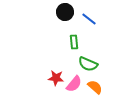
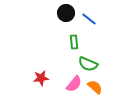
black circle: moved 1 px right, 1 px down
red star: moved 15 px left; rotated 14 degrees counterclockwise
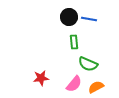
black circle: moved 3 px right, 4 px down
blue line: rotated 28 degrees counterclockwise
orange semicircle: moved 1 px right; rotated 70 degrees counterclockwise
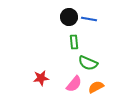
green semicircle: moved 1 px up
